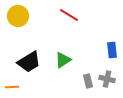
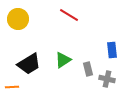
yellow circle: moved 3 px down
black trapezoid: moved 2 px down
gray rectangle: moved 12 px up
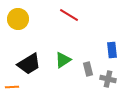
gray cross: moved 1 px right
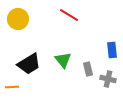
green triangle: rotated 36 degrees counterclockwise
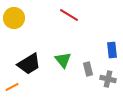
yellow circle: moved 4 px left, 1 px up
orange line: rotated 24 degrees counterclockwise
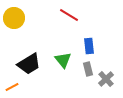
blue rectangle: moved 23 px left, 4 px up
gray cross: moved 2 px left; rotated 35 degrees clockwise
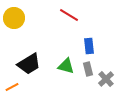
green triangle: moved 3 px right, 6 px down; rotated 36 degrees counterclockwise
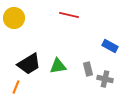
red line: rotated 18 degrees counterclockwise
blue rectangle: moved 21 px right; rotated 56 degrees counterclockwise
green triangle: moved 8 px left; rotated 24 degrees counterclockwise
gray cross: moved 1 px left; rotated 35 degrees counterclockwise
orange line: moved 4 px right; rotated 40 degrees counterclockwise
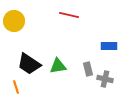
yellow circle: moved 3 px down
blue rectangle: moved 1 px left; rotated 28 degrees counterclockwise
black trapezoid: rotated 65 degrees clockwise
orange line: rotated 40 degrees counterclockwise
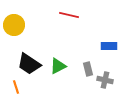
yellow circle: moved 4 px down
green triangle: rotated 18 degrees counterclockwise
gray cross: moved 1 px down
